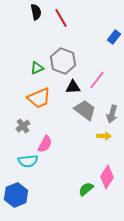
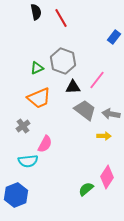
gray arrow: moved 1 px left; rotated 84 degrees clockwise
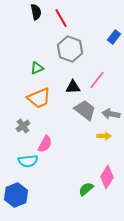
gray hexagon: moved 7 px right, 12 px up
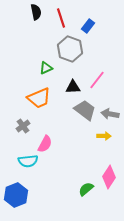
red line: rotated 12 degrees clockwise
blue rectangle: moved 26 px left, 11 px up
green triangle: moved 9 px right
gray arrow: moved 1 px left
pink diamond: moved 2 px right
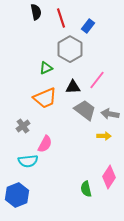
gray hexagon: rotated 10 degrees clockwise
orange trapezoid: moved 6 px right
green semicircle: rotated 63 degrees counterclockwise
blue hexagon: moved 1 px right
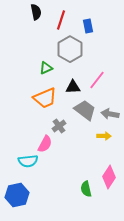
red line: moved 2 px down; rotated 36 degrees clockwise
blue rectangle: rotated 48 degrees counterclockwise
gray cross: moved 36 px right
blue hexagon: rotated 10 degrees clockwise
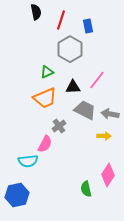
green triangle: moved 1 px right, 4 px down
gray trapezoid: rotated 10 degrees counterclockwise
pink diamond: moved 1 px left, 2 px up
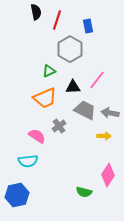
red line: moved 4 px left
green triangle: moved 2 px right, 1 px up
gray arrow: moved 1 px up
pink semicircle: moved 8 px left, 8 px up; rotated 84 degrees counterclockwise
green semicircle: moved 2 px left, 3 px down; rotated 63 degrees counterclockwise
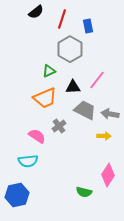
black semicircle: rotated 63 degrees clockwise
red line: moved 5 px right, 1 px up
gray arrow: moved 1 px down
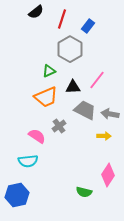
blue rectangle: rotated 48 degrees clockwise
orange trapezoid: moved 1 px right, 1 px up
